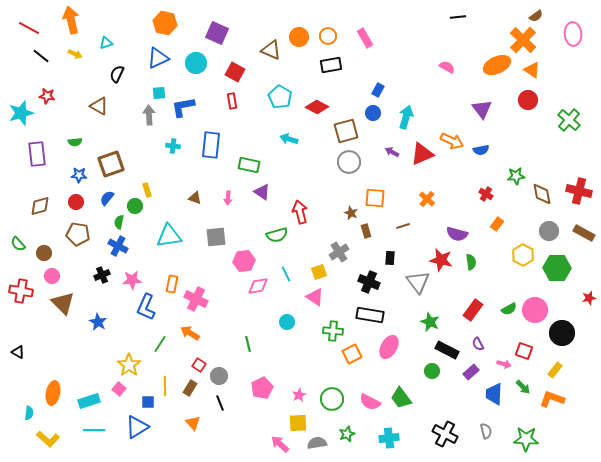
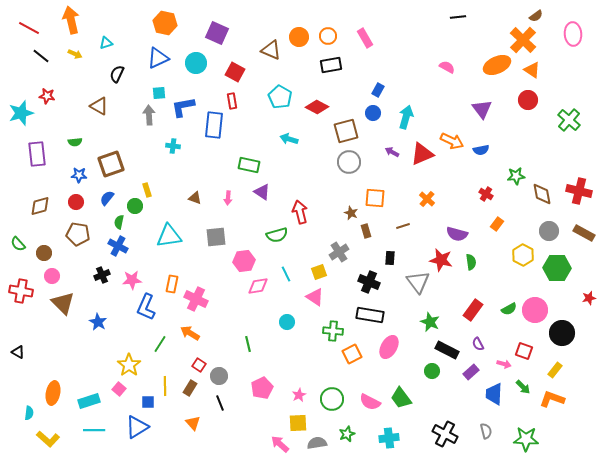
blue rectangle at (211, 145): moved 3 px right, 20 px up
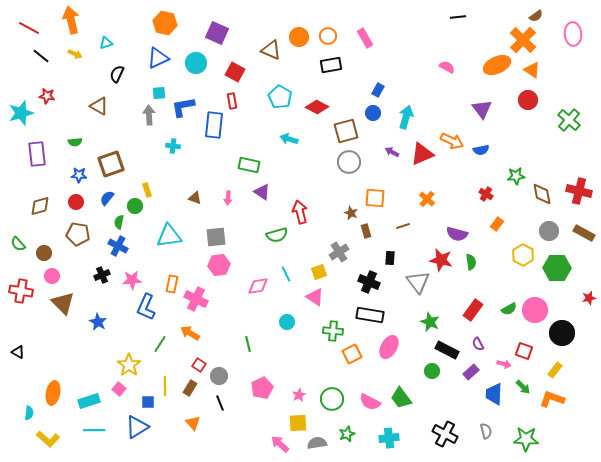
pink hexagon at (244, 261): moved 25 px left, 4 px down
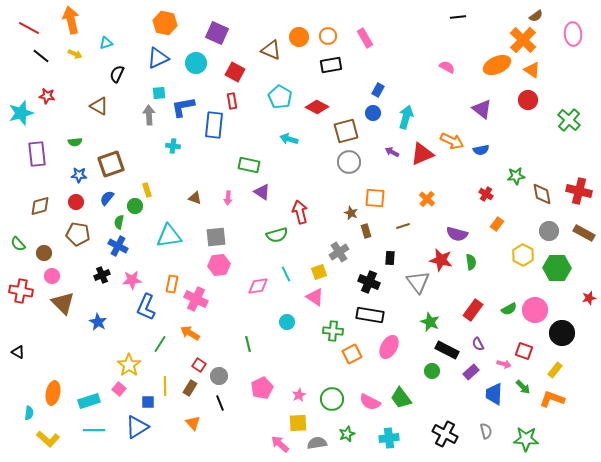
purple triangle at (482, 109): rotated 15 degrees counterclockwise
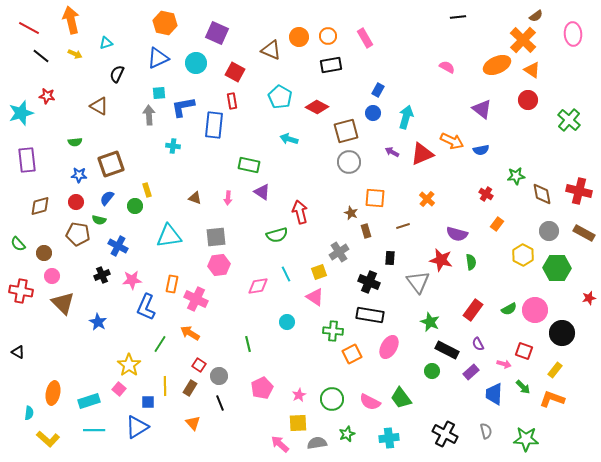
purple rectangle at (37, 154): moved 10 px left, 6 px down
green semicircle at (119, 222): moved 20 px left, 2 px up; rotated 88 degrees counterclockwise
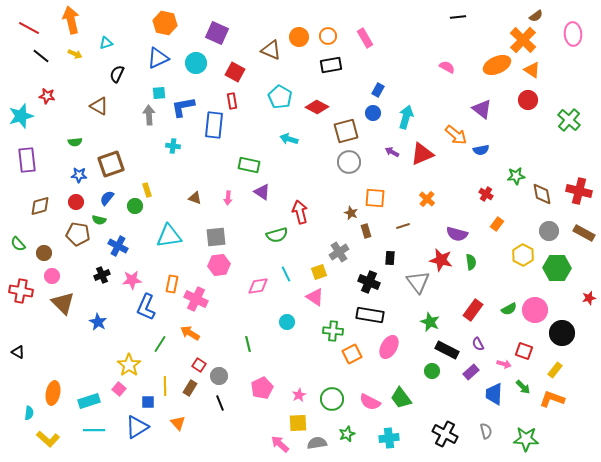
cyan star at (21, 113): moved 3 px down
orange arrow at (452, 141): moved 4 px right, 6 px up; rotated 15 degrees clockwise
orange triangle at (193, 423): moved 15 px left
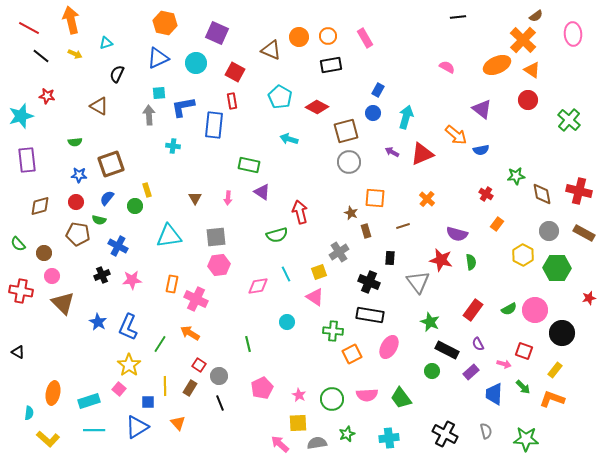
brown triangle at (195, 198): rotated 40 degrees clockwise
blue L-shape at (146, 307): moved 18 px left, 20 px down
pink star at (299, 395): rotated 16 degrees counterclockwise
pink semicircle at (370, 402): moved 3 px left, 7 px up; rotated 30 degrees counterclockwise
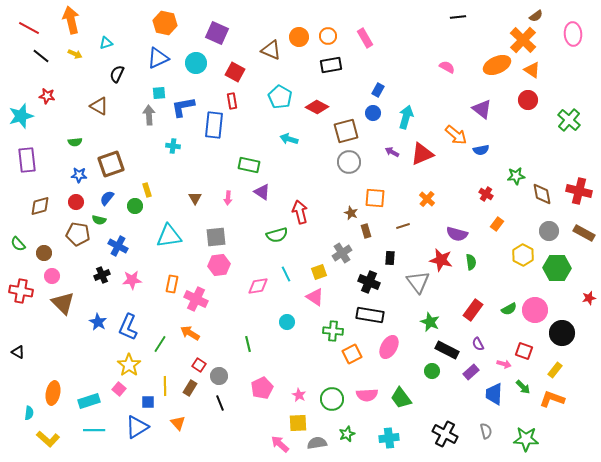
gray cross at (339, 252): moved 3 px right, 1 px down
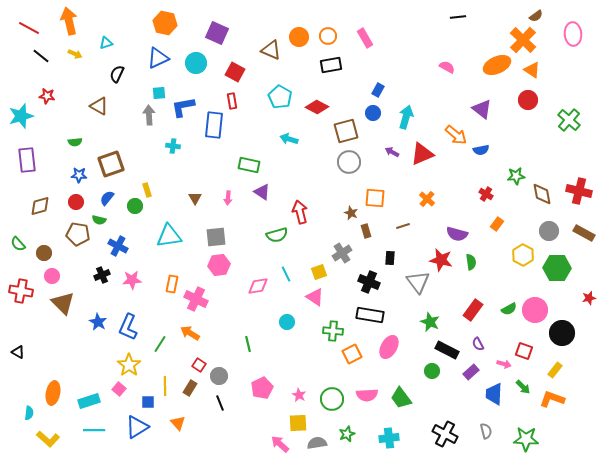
orange arrow at (71, 20): moved 2 px left, 1 px down
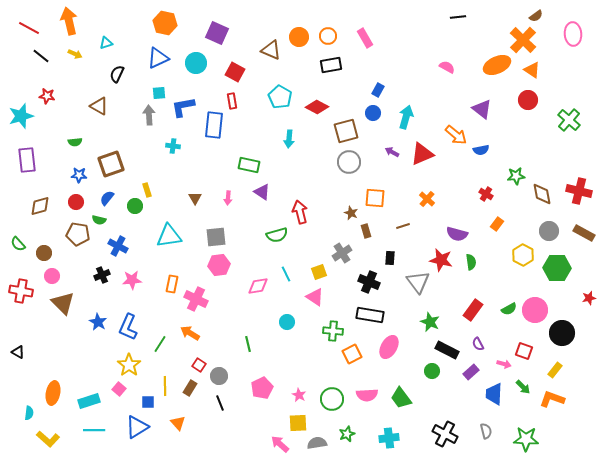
cyan arrow at (289, 139): rotated 102 degrees counterclockwise
